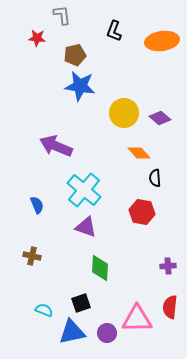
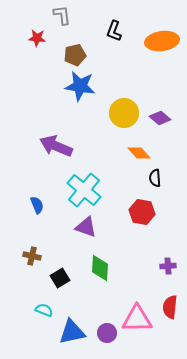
black square: moved 21 px left, 25 px up; rotated 12 degrees counterclockwise
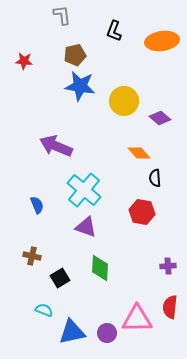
red star: moved 13 px left, 23 px down
yellow circle: moved 12 px up
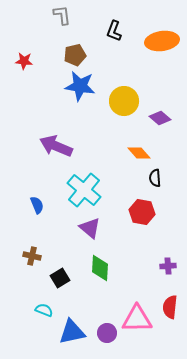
purple triangle: moved 4 px right, 1 px down; rotated 20 degrees clockwise
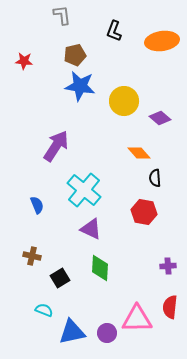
purple arrow: rotated 100 degrees clockwise
red hexagon: moved 2 px right
purple triangle: moved 1 px right, 1 px down; rotated 15 degrees counterclockwise
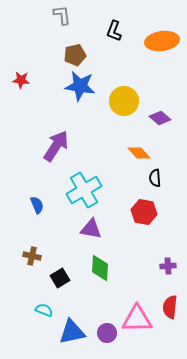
red star: moved 3 px left, 19 px down
cyan cross: rotated 20 degrees clockwise
purple triangle: rotated 15 degrees counterclockwise
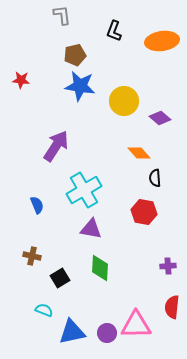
red semicircle: moved 2 px right
pink triangle: moved 1 px left, 6 px down
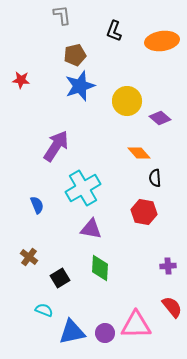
blue star: rotated 28 degrees counterclockwise
yellow circle: moved 3 px right
cyan cross: moved 1 px left, 2 px up
brown cross: moved 3 px left, 1 px down; rotated 24 degrees clockwise
red semicircle: rotated 135 degrees clockwise
purple circle: moved 2 px left
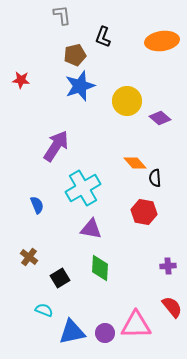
black L-shape: moved 11 px left, 6 px down
orange diamond: moved 4 px left, 10 px down
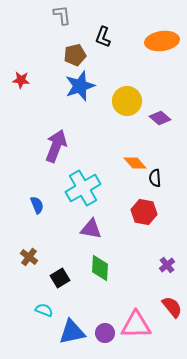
purple arrow: rotated 12 degrees counterclockwise
purple cross: moved 1 px left, 1 px up; rotated 35 degrees counterclockwise
